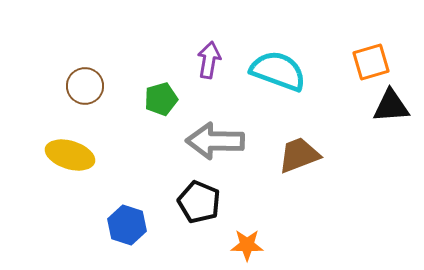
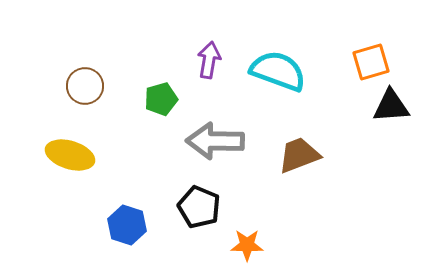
black pentagon: moved 5 px down
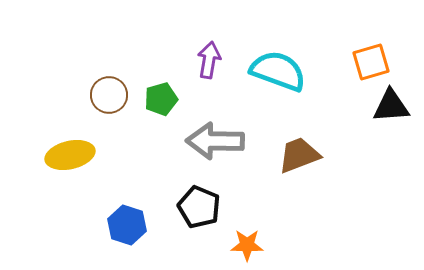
brown circle: moved 24 px right, 9 px down
yellow ellipse: rotated 30 degrees counterclockwise
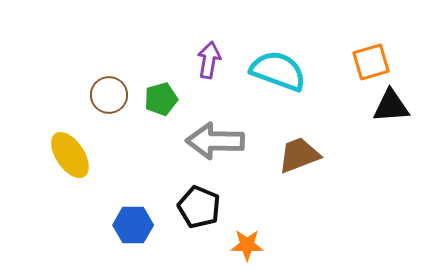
yellow ellipse: rotated 69 degrees clockwise
blue hexagon: moved 6 px right; rotated 18 degrees counterclockwise
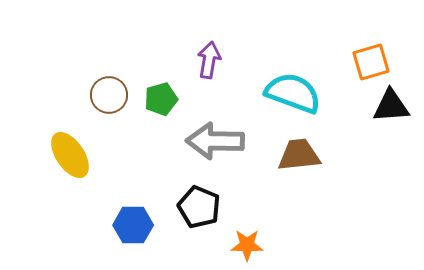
cyan semicircle: moved 15 px right, 22 px down
brown trapezoid: rotated 15 degrees clockwise
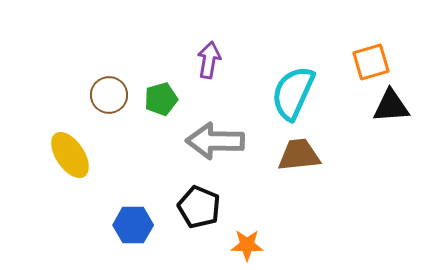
cyan semicircle: rotated 86 degrees counterclockwise
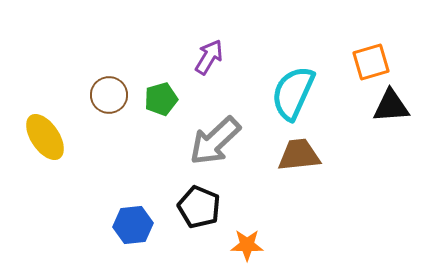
purple arrow: moved 3 px up; rotated 21 degrees clockwise
gray arrow: rotated 44 degrees counterclockwise
yellow ellipse: moved 25 px left, 18 px up
blue hexagon: rotated 6 degrees counterclockwise
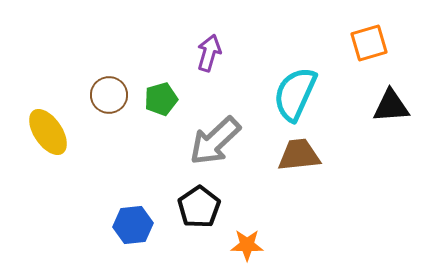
purple arrow: moved 4 px up; rotated 15 degrees counterclockwise
orange square: moved 2 px left, 19 px up
cyan semicircle: moved 2 px right, 1 px down
yellow ellipse: moved 3 px right, 5 px up
black pentagon: rotated 15 degrees clockwise
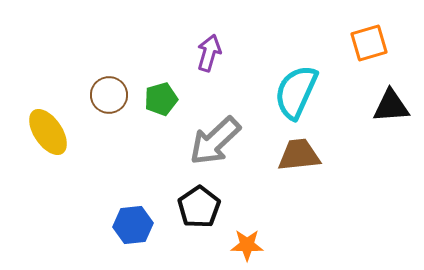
cyan semicircle: moved 1 px right, 2 px up
